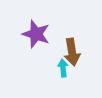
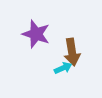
cyan arrow: rotated 72 degrees clockwise
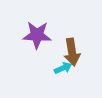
purple star: moved 1 px right, 1 px down; rotated 16 degrees counterclockwise
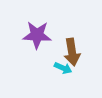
cyan arrow: rotated 48 degrees clockwise
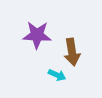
cyan arrow: moved 6 px left, 7 px down
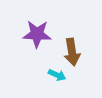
purple star: moved 1 px up
